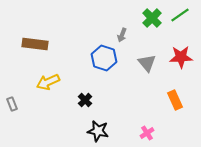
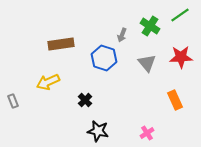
green cross: moved 2 px left, 8 px down; rotated 12 degrees counterclockwise
brown rectangle: moved 26 px right; rotated 15 degrees counterclockwise
gray rectangle: moved 1 px right, 3 px up
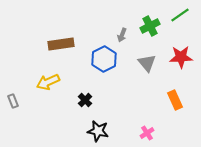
green cross: rotated 30 degrees clockwise
blue hexagon: moved 1 px down; rotated 15 degrees clockwise
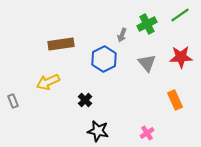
green cross: moved 3 px left, 2 px up
